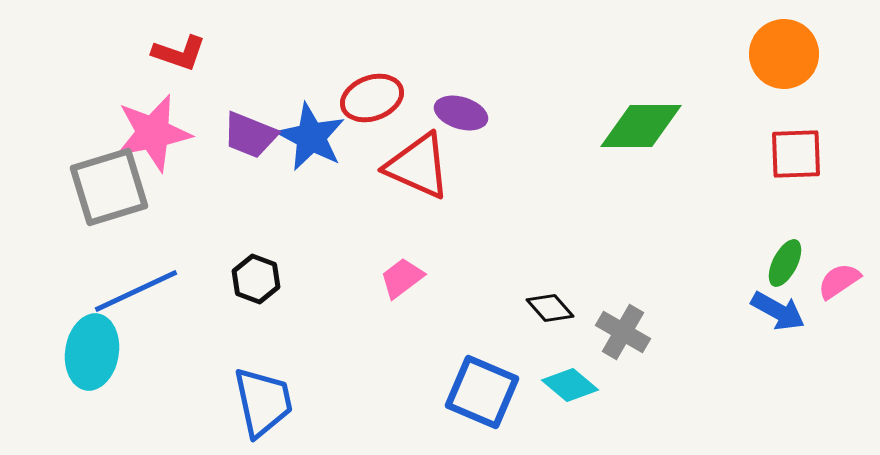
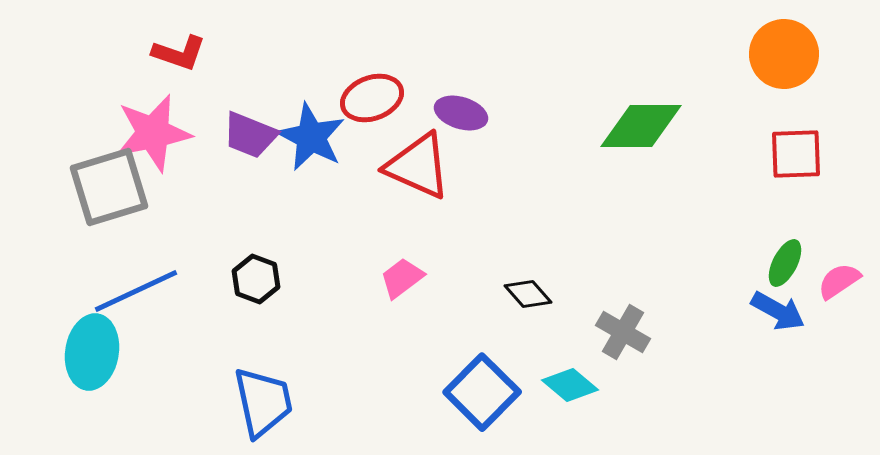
black diamond: moved 22 px left, 14 px up
blue square: rotated 22 degrees clockwise
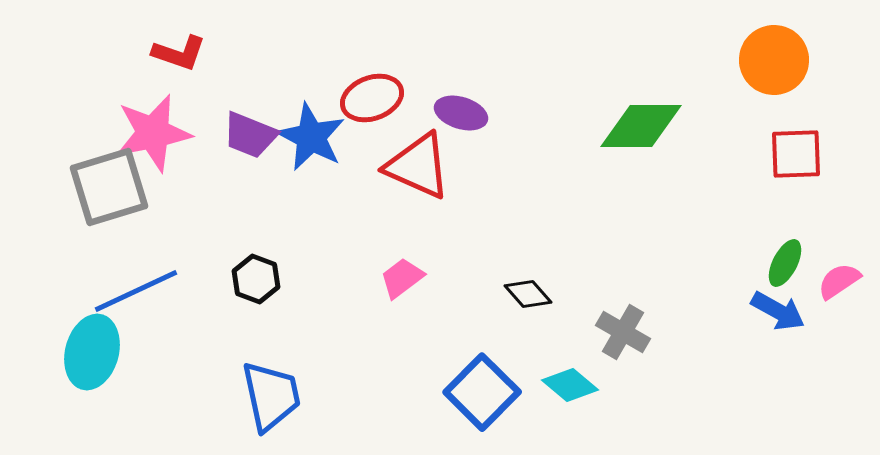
orange circle: moved 10 px left, 6 px down
cyan ellipse: rotated 6 degrees clockwise
blue trapezoid: moved 8 px right, 6 px up
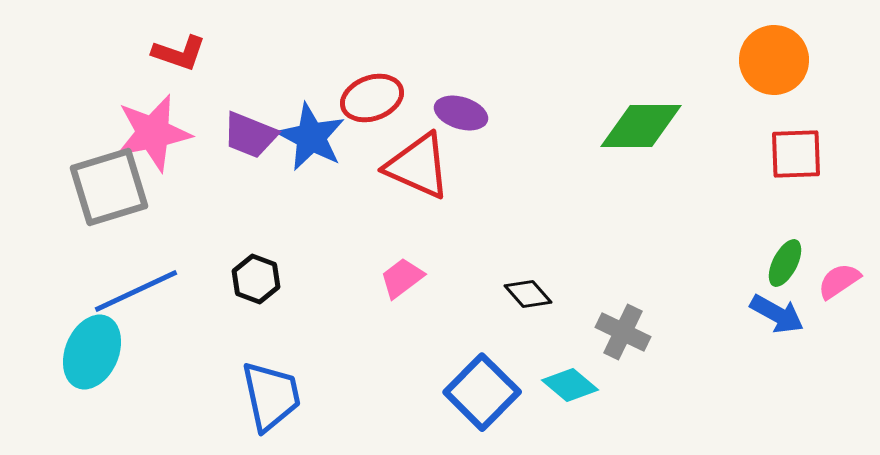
blue arrow: moved 1 px left, 3 px down
gray cross: rotated 4 degrees counterclockwise
cyan ellipse: rotated 8 degrees clockwise
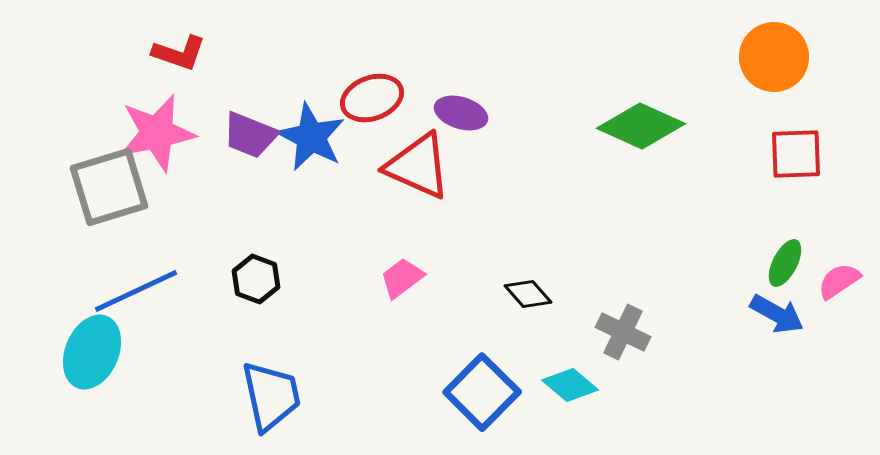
orange circle: moved 3 px up
green diamond: rotated 24 degrees clockwise
pink star: moved 4 px right
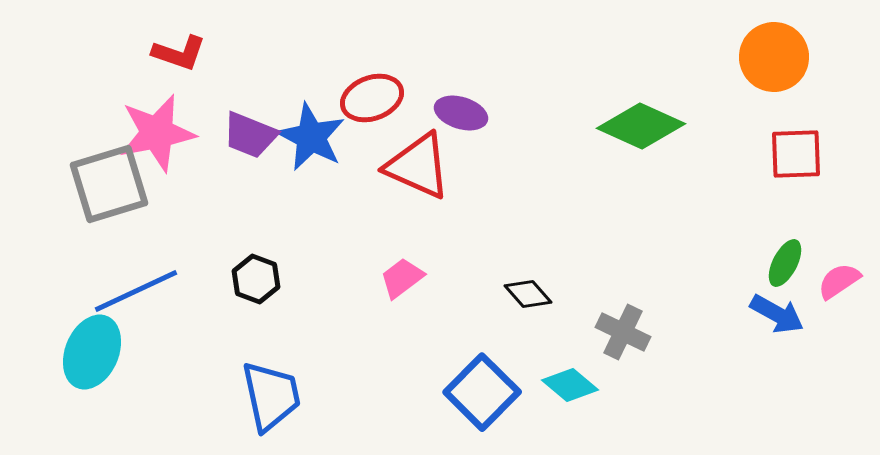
gray square: moved 3 px up
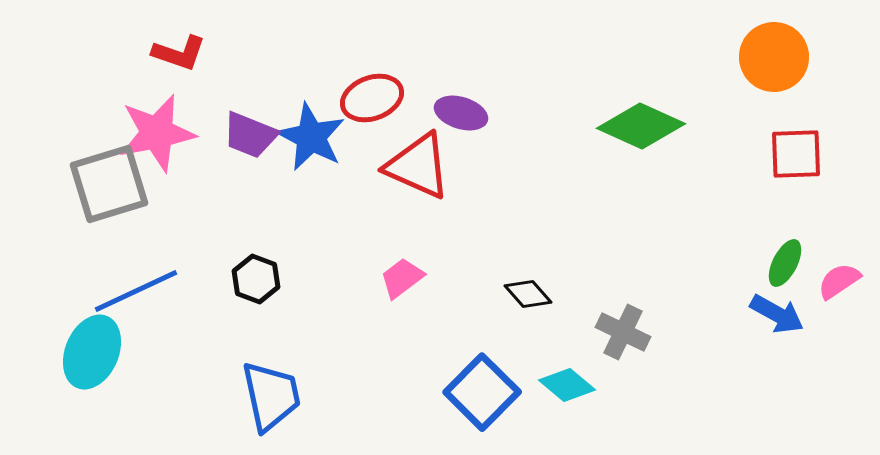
cyan diamond: moved 3 px left
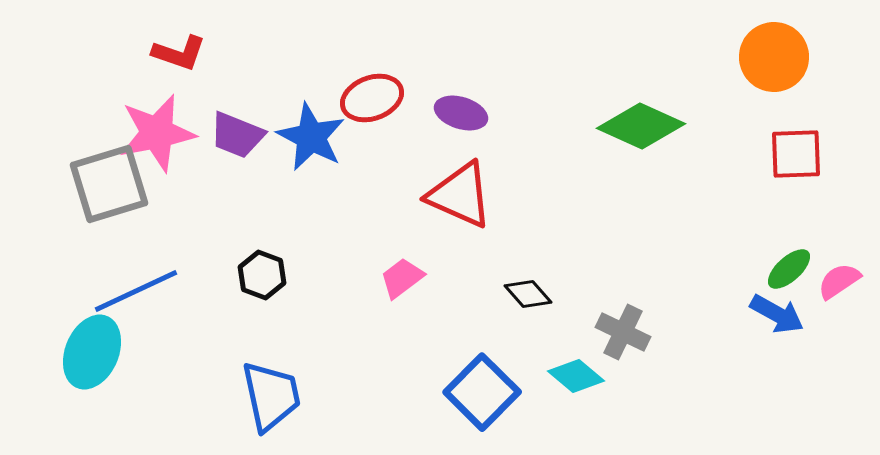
purple trapezoid: moved 13 px left
red triangle: moved 42 px right, 29 px down
green ellipse: moved 4 px right, 6 px down; rotated 21 degrees clockwise
black hexagon: moved 6 px right, 4 px up
cyan diamond: moved 9 px right, 9 px up
